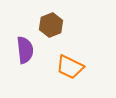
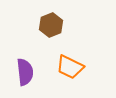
purple semicircle: moved 22 px down
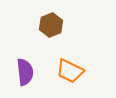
orange trapezoid: moved 4 px down
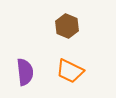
brown hexagon: moved 16 px right, 1 px down; rotated 15 degrees counterclockwise
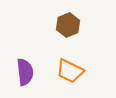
brown hexagon: moved 1 px right, 1 px up; rotated 15 degrees clockwise
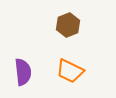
purple semicircle: moved 2 px left
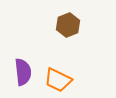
orange trapezoid: moved 12 px left, 9 px down
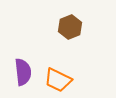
brown hexagon: moved 2 px right, 2 px down
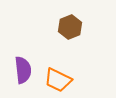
purple semicircle: moved 2 px up
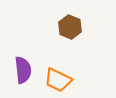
brown hexagon: rotated 15 degrees counterclockwise
